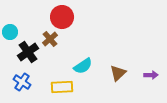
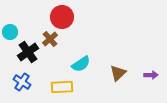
cyan semicircle: moved 2 px left, 2 px up
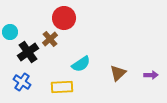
red circle: moved 2 px right, 1 px down
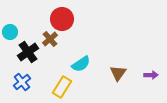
red circle: moved 2 px left, 1 px down
brown triangle: rotated 12 degrees counterclockwise
blue cross: rotated 18 degrees clockwise
yellow rectangle: rotated 55 degrees counterclockwise
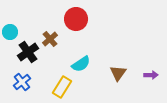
red circle: moved 14 px right
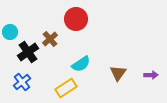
yellow rectangle: moved 4 px right, 1 px down; rotated 25 degrees clockwise
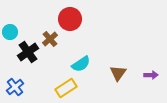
red circle: moved 6 px left
blue cross: moved 7 px left, 5 px down
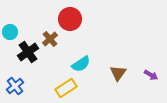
purple arrow: rotated 32 degrees clockwise
blue cross: moved 1 px up
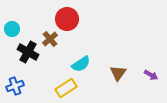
red circle: moved 3 px left
cyan circle: moved 2 px right, 3 px up
black cross: rotated 25 degrees counterclockwise
blue cross: rotated 18 degrees clockwise
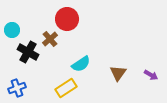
cyan circle: moved 1 px down
blue cross: moved 2 px right, 2 px down
